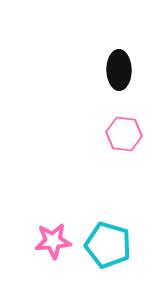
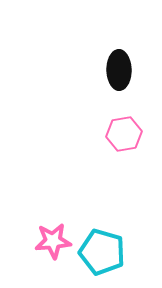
pink hexagon: rotated 16 degrees counterclockwise
cyan pentagon: moved 6 px left, 7 px down
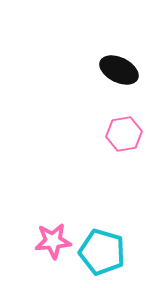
black ellipse: rotated 63 degrees counterclockwise
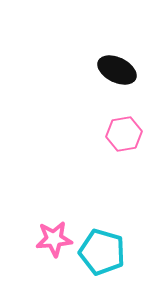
black ellipse: moved 2 px left
pink star: moved 1 px right, 2 px up
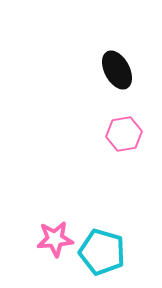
black ellipse: rotated 36 degrees clockwise
pink star: moved 1 px right
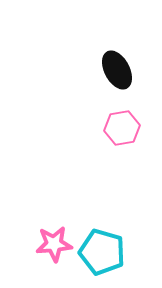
pink hexagon: moved 2 px left, 6 px up
pink star: moved 1 px left, 5 px down
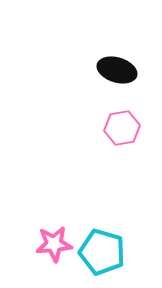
black ellipse: rotated 45 degrees counterclockwise
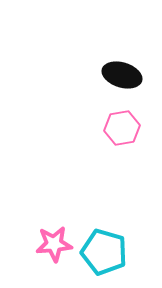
black ellipse: moved 5 px right, 5 px down
cyan pentagon: moved 2 px right
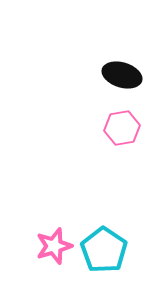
pink star: moved 2 px down; rotated 12 degrees counterclockwise
cyan pentagon: moved 2 px up; rotated 18 degrees clockwise
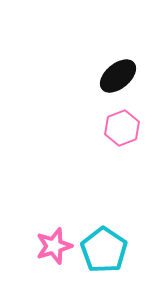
black ellipse: moved 4 px left, 1 px down; rotated 57 degrees counterclockwise
pink hexagon: rotated 12 degrees counterclockwise
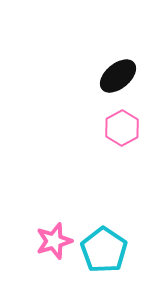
pink hexagon: rotated 8 degrees counterclockwise
pink star: moved 5 px up
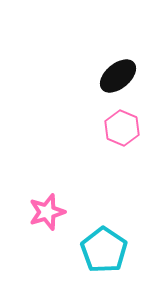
pink hexagon: rotated 8 degrees counterclockwise
pink star: moved 7 px left, 29 px up
